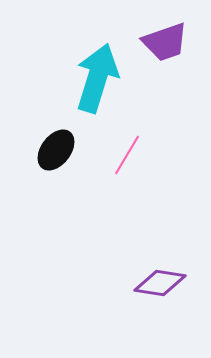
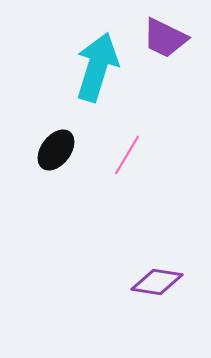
purple trapezoid: moved 4 px up; rotated 45 degrees clockwise
cyan arrow: moved 11 px up
purple diamond: moved 3 px left, 1 px up
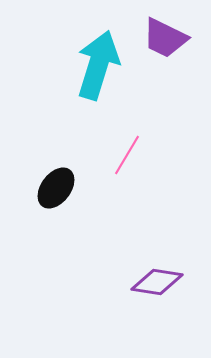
cyan arrow: moved 1 px right, 2 px up
black ellipse: moved 38 px down
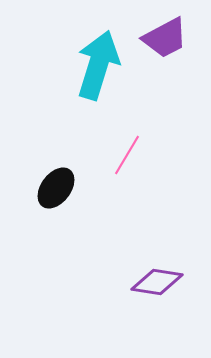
purple trapezoid: rotated 54 degrees counterclockwise
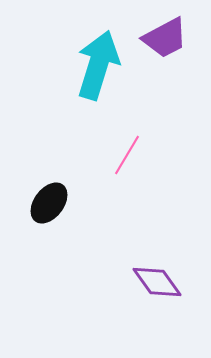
black ellipse: moved 7 px left, 15 px down
purple diamond: rotated 45 degrees clockwise
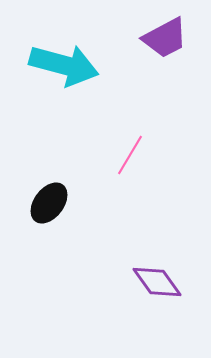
cyan arrow: moved 34 px left; rotated 88 degrees clockwise
pink line: moved 3 px right
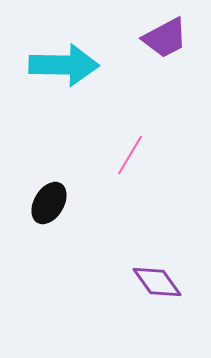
cyan arrow: rotated 14 degrees counterclockwise
black ellipse: rotated 6 degrees counterclockwise
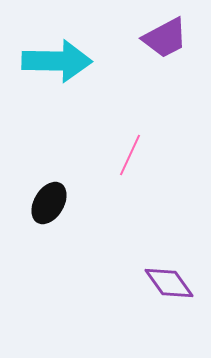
cyan arrow: moved 7 px left, 4 px up
pink line: rotated 6 degrees counterclockwise
purple diamond: moved 12 px right, 1 px down
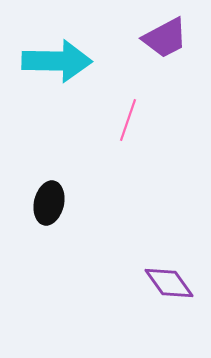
pink line: moved 2 px left, 35 px up; rotated 6 degrees counterclockwise
black ellipse: rotated 18 degrees counterclockwise
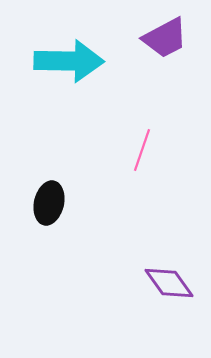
cyan arrow: moved 12 px right
pink line: moved 14 px right, 30 px down
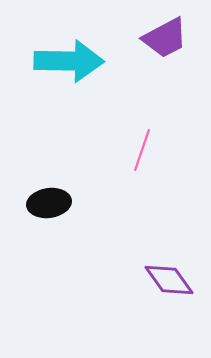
black ellipse: rotated 69 degrees clockwise
purple diamond: moved 3 px up
